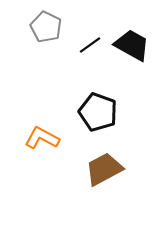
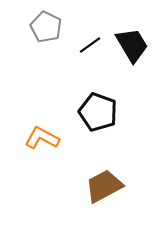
black trapezoid: rotated 30 degrees clockwise
brown trapezoid: moved 17 px down
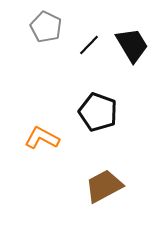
black line: moved 1 px left; rotated 10 degrees counterclockwise
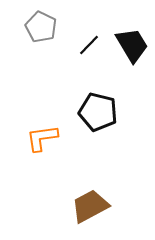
gray pentagon: moved 5 px left
black pentagon: rotated 6 degrees counterclockwise
orange L-shape: rotated 36 degrees counterclockwise
brown trapezoid: moved 14 px left, 20 px down
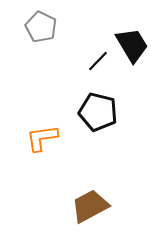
black line: moved 9 px right, 16 px down
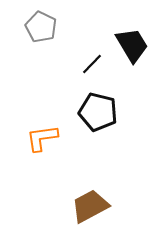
black line: moved 6 px left, 3 px down
